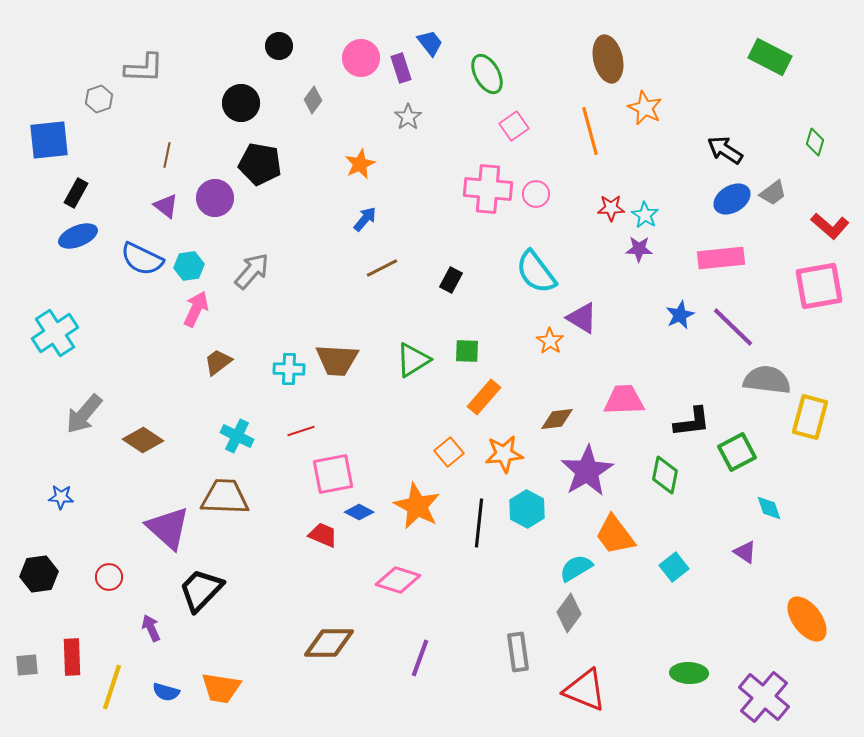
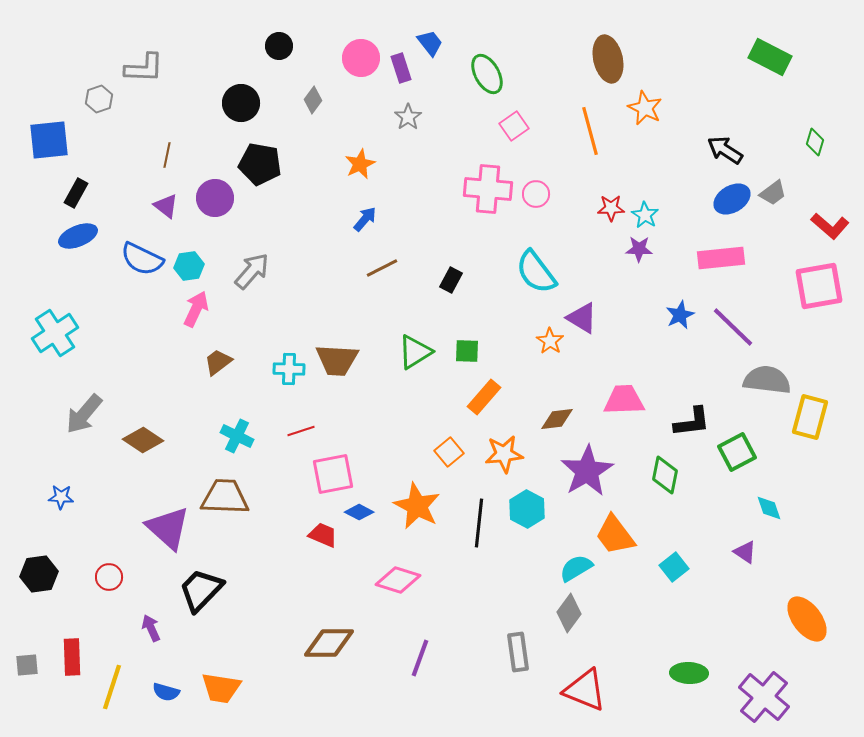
green triangle at (413, 360): moved 2 px right, 8 px up
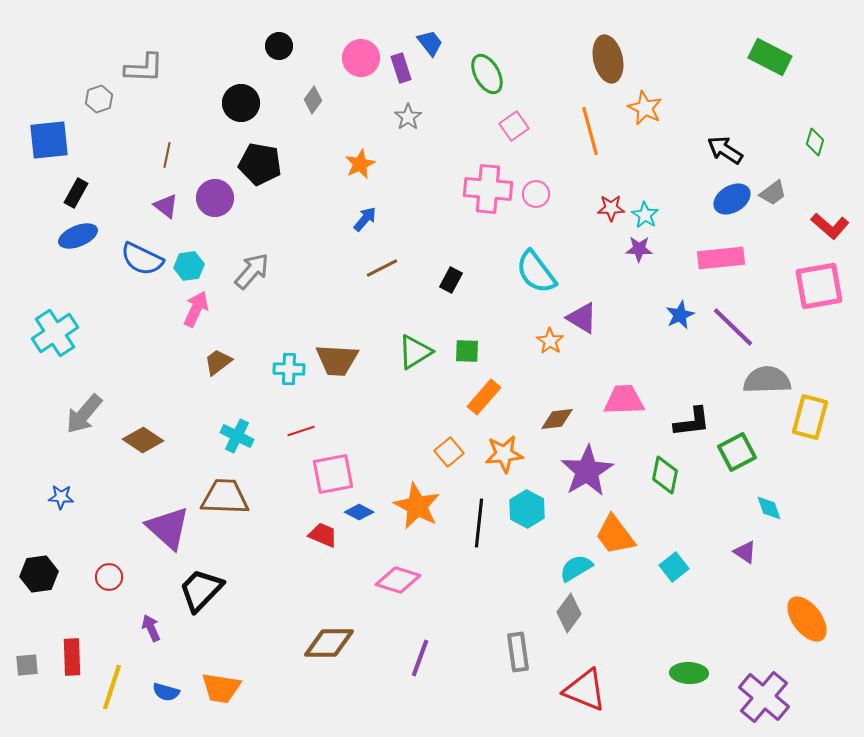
gray semicircle at (767, 380): rotated 9 degrees counterclockwise
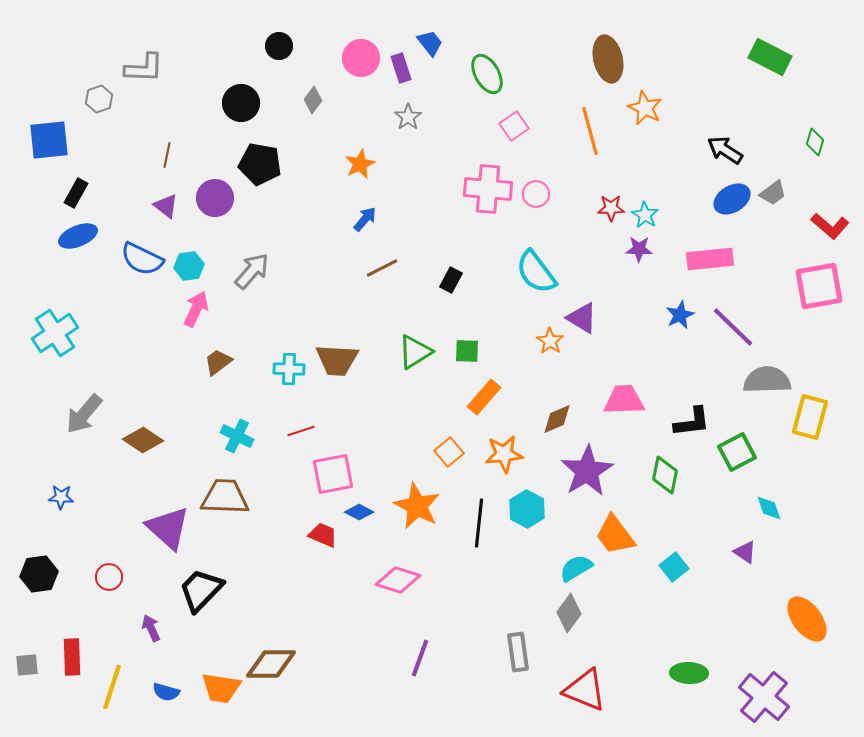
pink rectangle at (721, 258): moved 11 px left, 1 px down
brown diamond at (557, 419): rotated 16 degrees counterclockwise
brown diamond at (329, 643): moved 58 px left, 21 px down
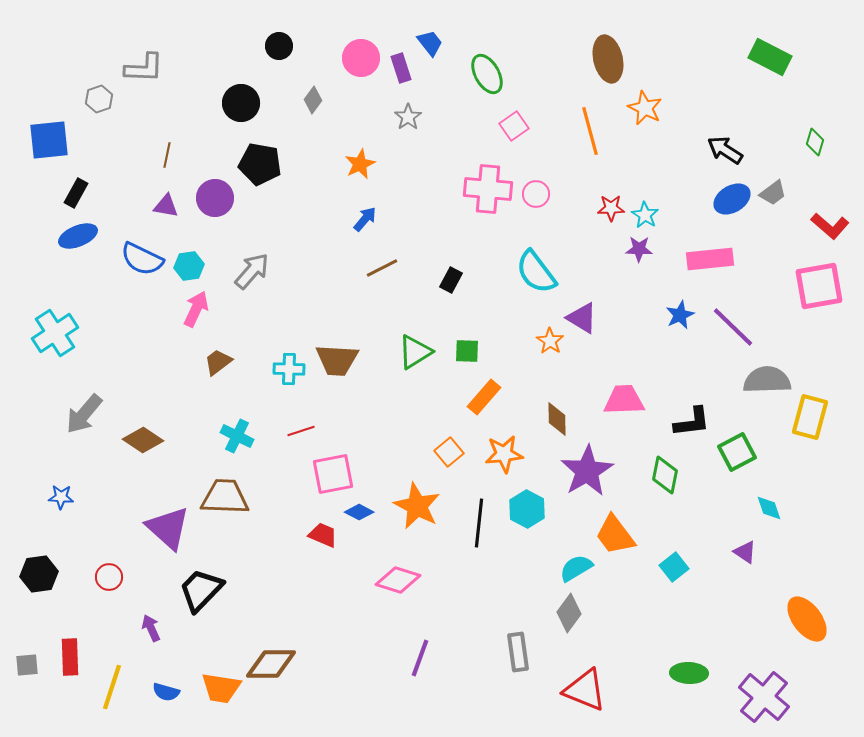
purple triangle at (166, 206): rotated 28 degrees counterclockwise
brown diamond at (557, 419): rotated 68 degrees counterclockwise
red rectangle at (72, 657): moved 2 px left
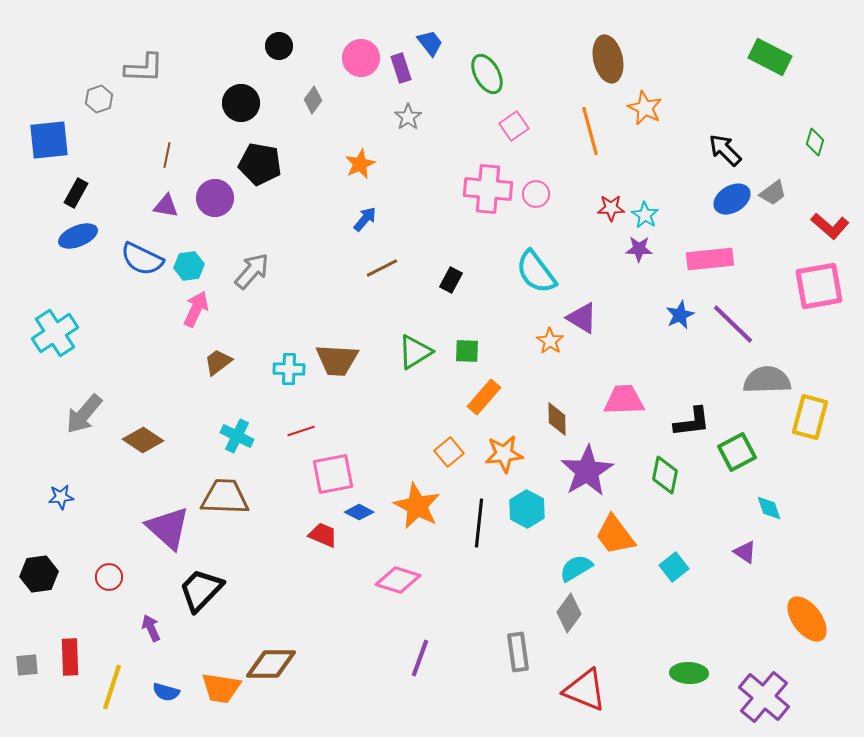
black arrow at (725, 150): rotated 12 degrees clockwise
purple line at (733, 327): moved 3 px up
blue star at (61, 497): rotated 10 degrees counterclockwise
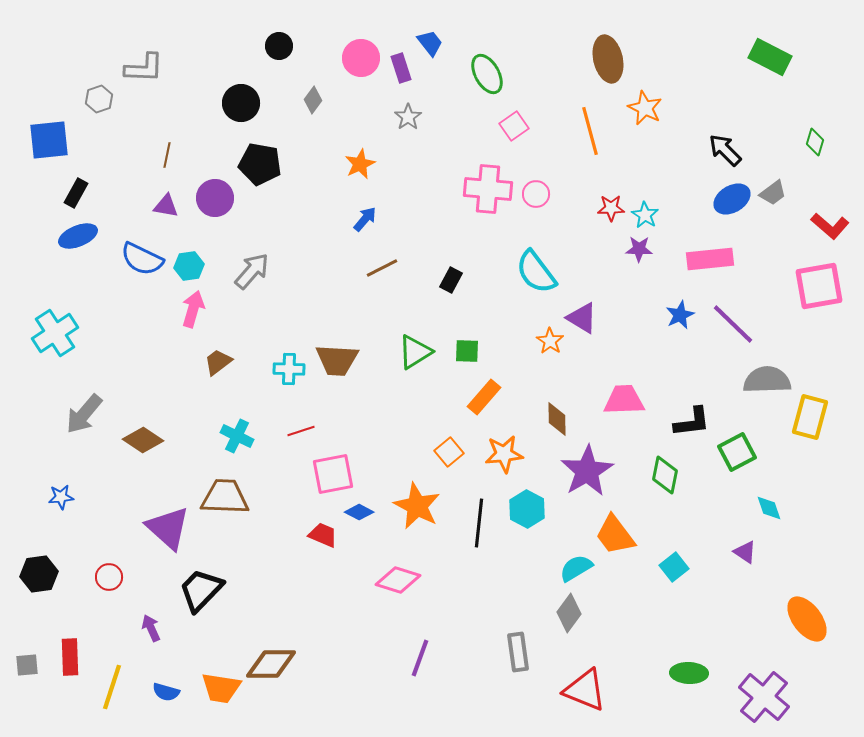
pink arrow at (196, 309): moved 3 px left; rotated 9 degrees counterclockwise
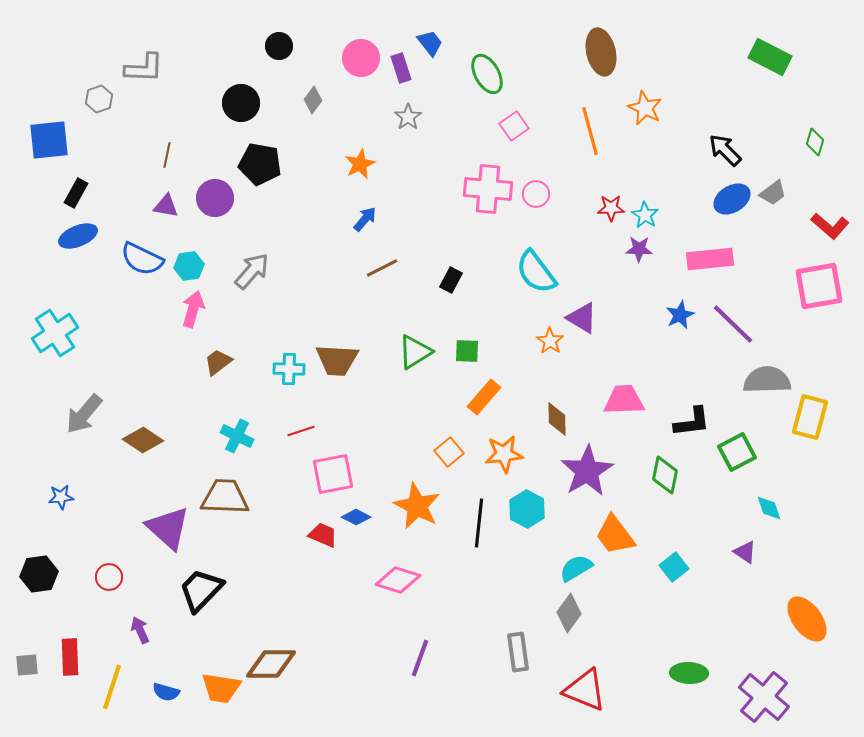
brown ellipse at (608, 59): moved 7 px left, 7 px up
blue diamond at (359, 512): moved 3 px left, 5 px down
purple arrow at (151, 628): moved 11 px left, 2 px down
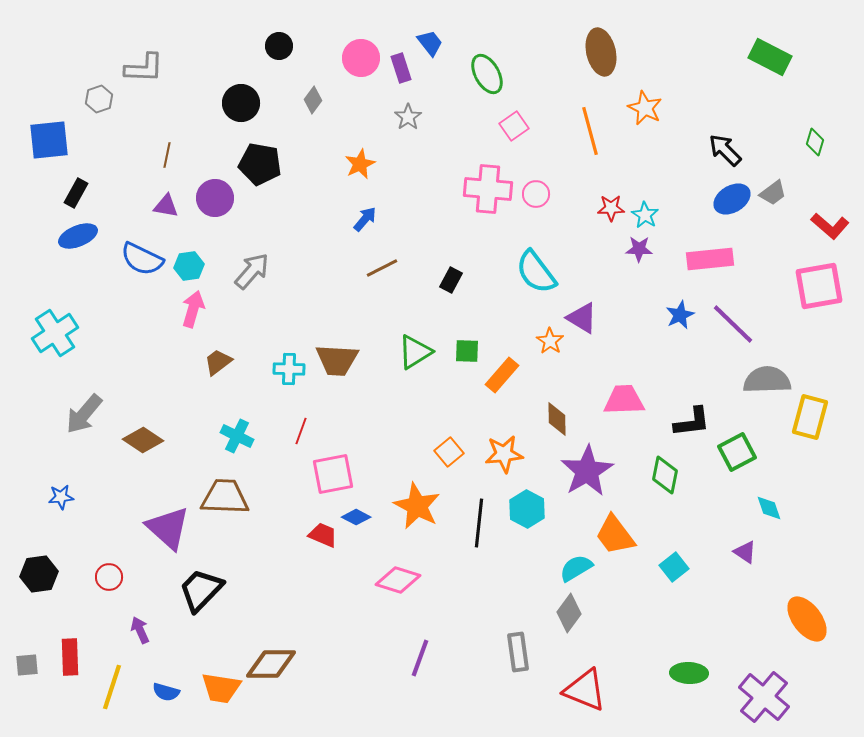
orange rectangle at (484, 397): moved 18 px right, 22 px up
red line at (301, 431): rotated 52 degrees counterclockwise
